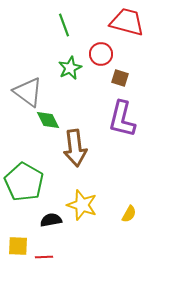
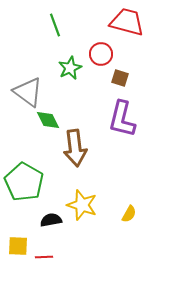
green line: moved 9 px left
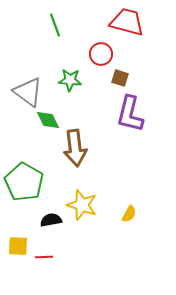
green star: moved 12 px down; rotated 30 degrees clockwise
purple L-shape: moved 8 px right, 5 px up
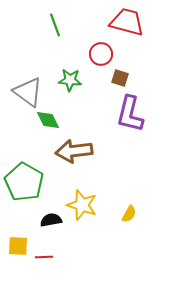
brown arrow: moved 1 px left, 3 px down; rotated 90 degrees clockwise
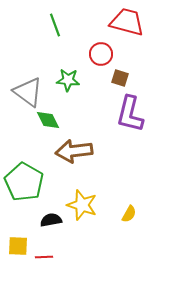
green star: moved 2 px left
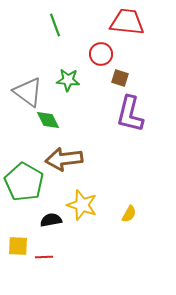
red trapezoid: rotated 9 degrees counterclockwise
brown arrow: moved 10 px left, 8 px down
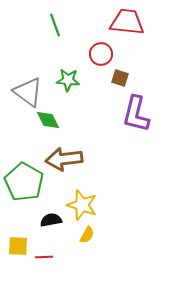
purple L-shape: moved 6 px right
yellow semicircle: moved 42 px left, 21 px down
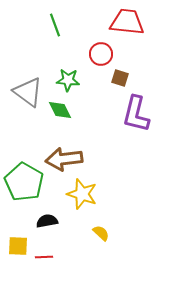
green diamond: moved 12 px right, 10 px up
yellow star: moved 11 px up
black semicircle: moved 4 px left, 1 px down
yellow semicircle: moved 14 px right, 2 px up; rotated 78 degrees counterclockwise
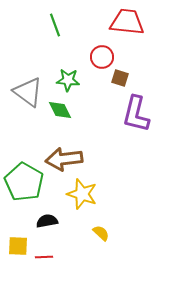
red circle: moved 1 px right, 3 px down
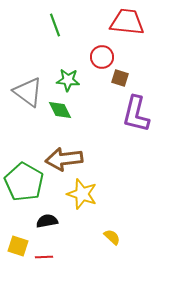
yellow semicircle: moved 11 px right, 4 px down
yellow square: rotated 15 degrees clockwise
